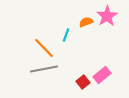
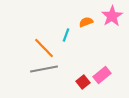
pink star: moved 5 px right
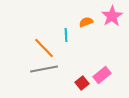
cyan line: rotated 24 degrees counterclockwise
red square: moved 1 px left, 1 px down
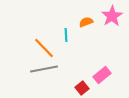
red square: moved 5 px down
